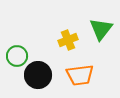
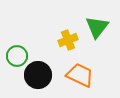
green triangle: moved 4 px left, 2 px up
orange trapezoid: rotated 148 degrees counterclockwise
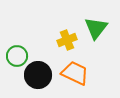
green triangle: moved 1 px left, 1 px down
yellow cross: moved 1 px left
orange trapezoid: moved 5 px left, 2 px up
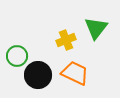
yellow cross: moved 1 px left
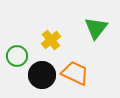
yellow cross: moved 15 px left; rotated 18 degrees counterclockwise
black circle: moved 4 px right
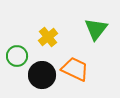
green triangle: moved 1 px down
yellow cross: moved 3 px left, 3 px up
orange trapezoid: moved 4 px up
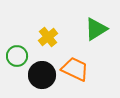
green triangle: rotated 20 degrees clockwise
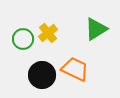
yellow cross: moved 4 px up
green circle: moved 6 px right, 17 px up
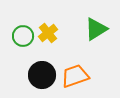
green circle: moved 3 px up
orange trapezoid: moved 7 px down; rotated 44 degrees counterclockwise
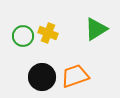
yellow cross: rotated 30 degrees counterclockwise
black circle: moved 2 px down
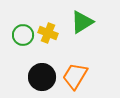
green triangle: moved 14 px left, 7 px up
green circle: moved 1 px up
orange trapezoid: rotated 40 degrees counterclockwise
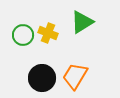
black circle: moved 1 px down
